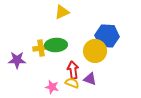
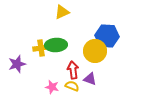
purple star: moved 4 px down; rotated 18 degrees counterclockwise
yellow semicircle: moved 3 px down
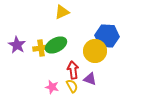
green ellipse: rotated 25 degrees counterclockwise
purple star: moved 19 px up; rotated 24 degrees counterclockwise
yellow semicircle: rotated 40 degrees clockwise
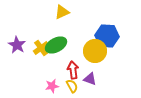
yellow cross: rotated 28 degrees counterclockwise
pink star: moved 1 px up; rotated 24 degrees counterclockwise
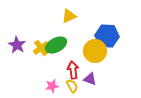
yellow triangle: moved 7 px right, 4 px down
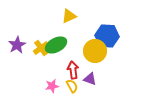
purple star: rotated 12 degrees clockwise
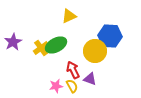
blue hexagon: moved 3 px right
purple star: moved 4 px left, 3 px up
red arrow: rotated 18 degrees counterclockwise
pink star: moved 4 px right
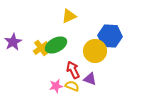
yellow semicircle: rotated 40 degrees counterclockwise
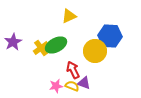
purple triangle: moved 6 px left, 4 px down
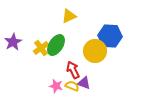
green ellipse: rotated 30 degrees counterclockwise
pink star: rotated 24 degrees clockwise
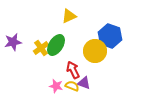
blue hexagon: rotated 15 degrees clockwise
purple star: rotated 18 degrees clockwise
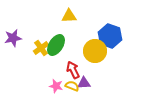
yellow triangle: rotated 21 degrees clockwise
purple star: moved 4 px up
purple triangle: rotated 24 degrees counterclockwise
